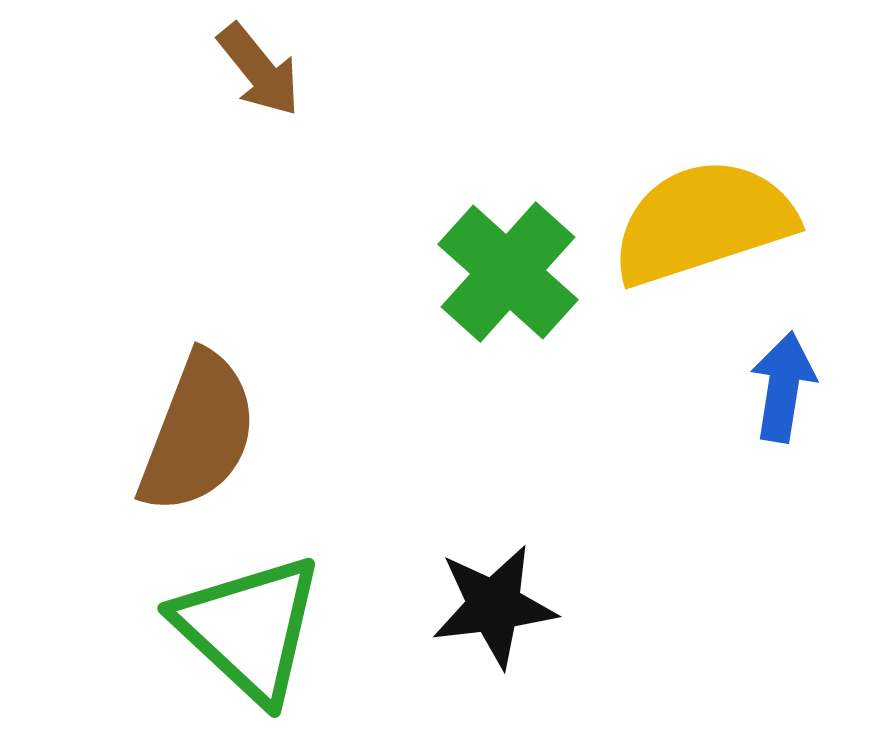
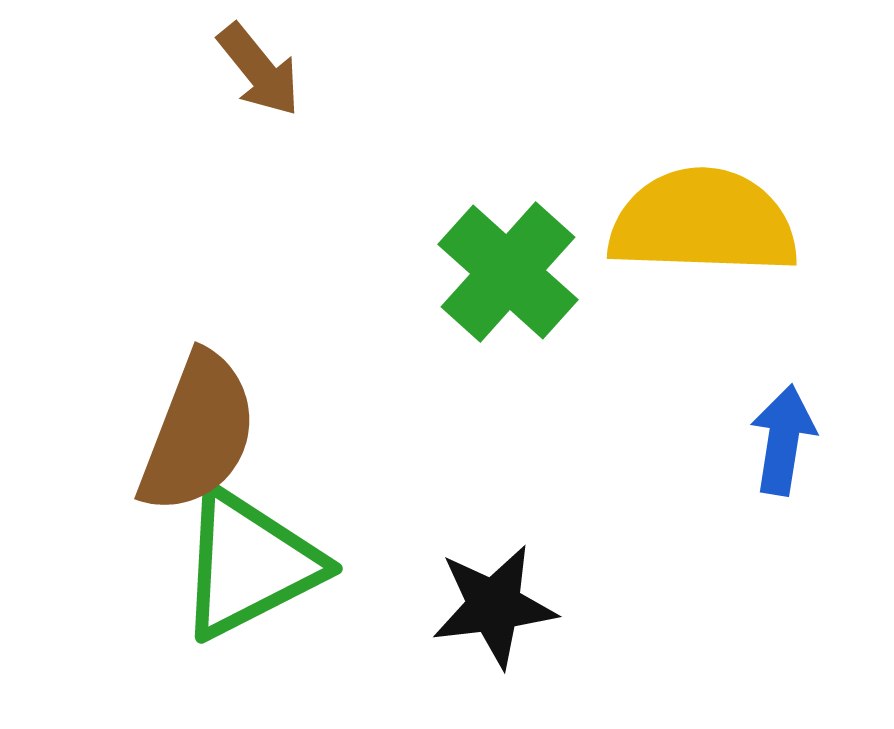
yellow semicircle: rotated 20 degrees clockwise
blue arrow: moved 53 px down
green triangle: moved 64 px up; rotated 50 degrees clockwise
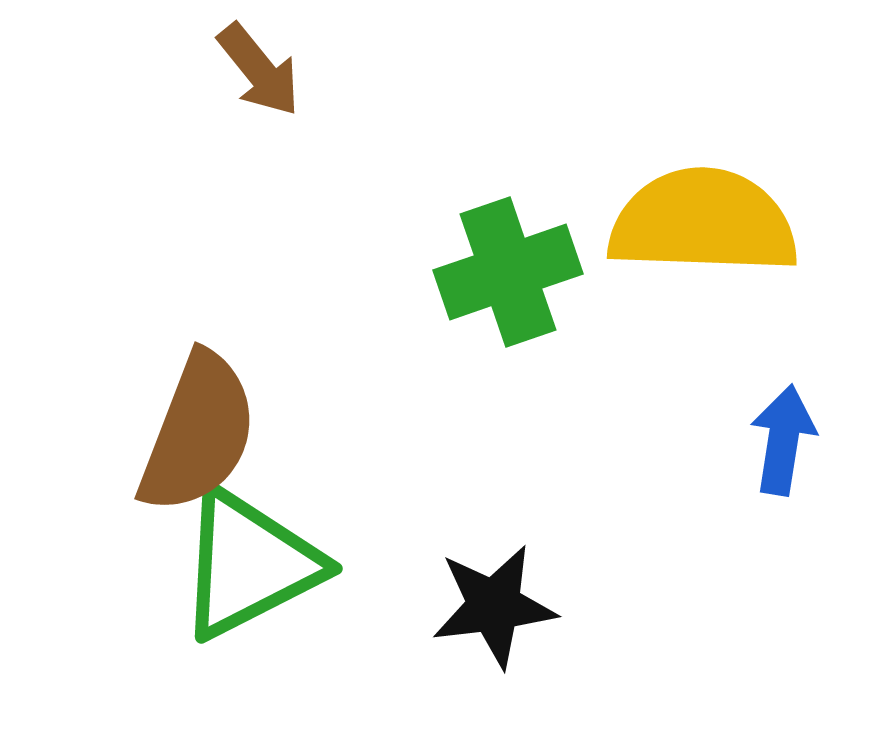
green cross: rotated 29 degrees clockwise
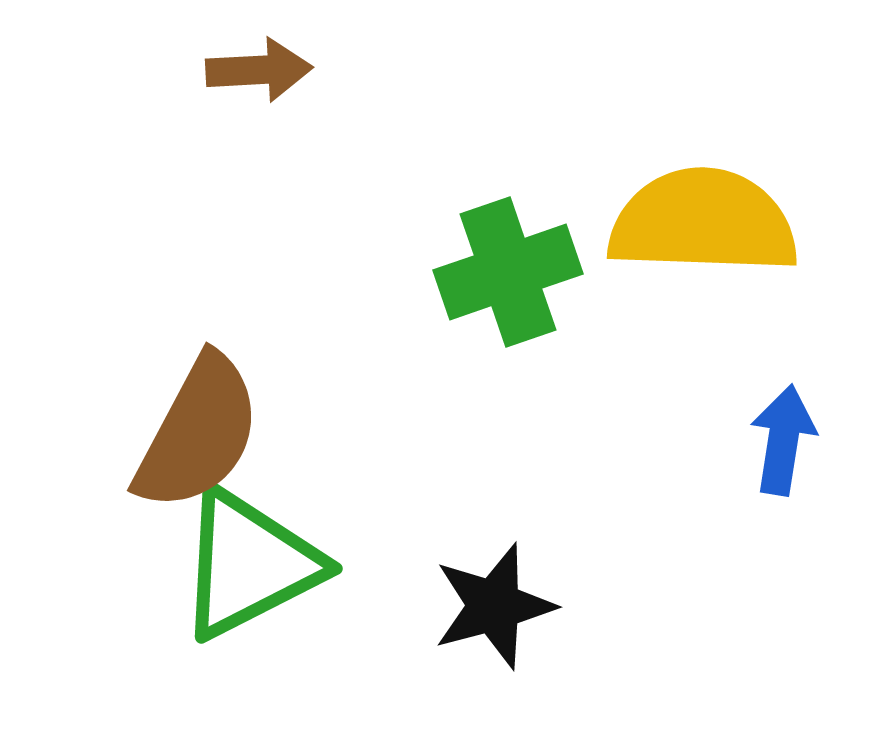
brown arrow: rotated 54 degrees counterclockwise
brown semicircle: rotated 7 degrees clockwise
black star: rotated 8 degrees counterclockwise
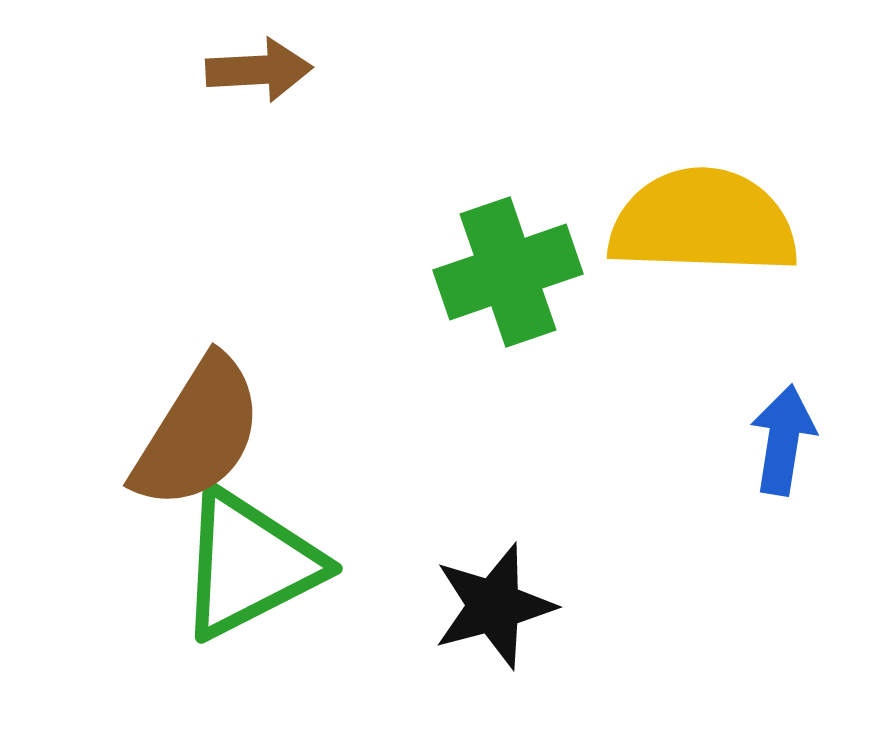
brown semicircle: rotated 4 degrees clockwise
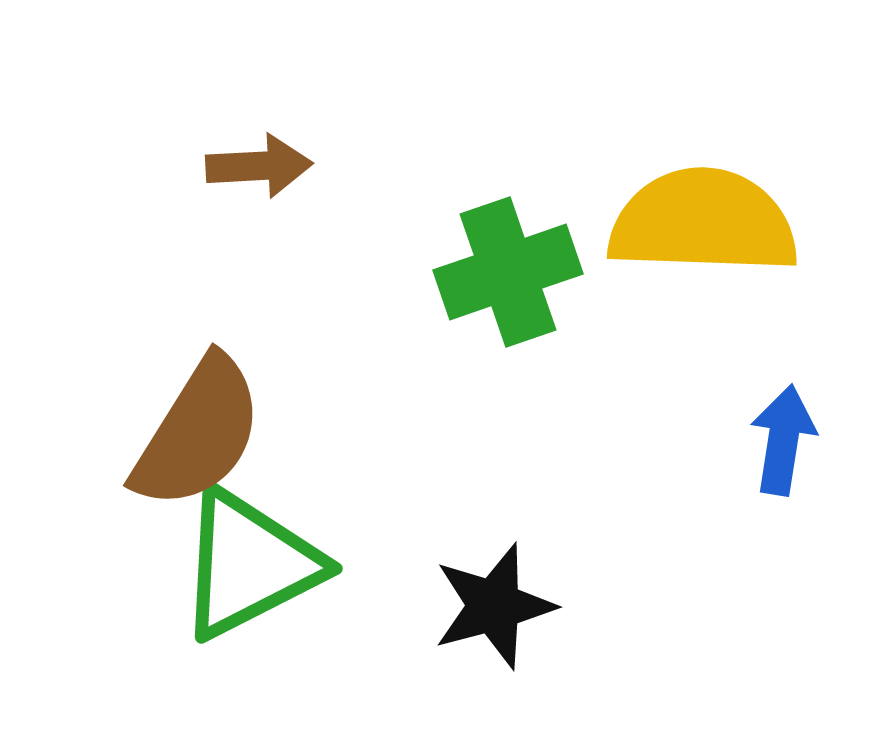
brown arrow: moved 96 px down
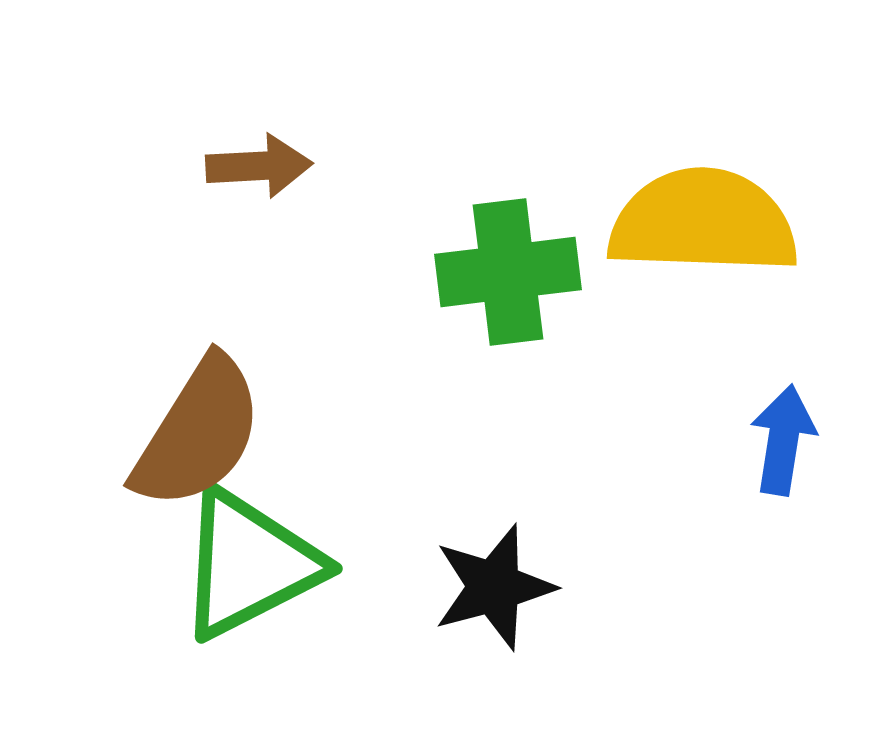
green cross: rotated 12 degrees clockwise
black star: moved 19 px up
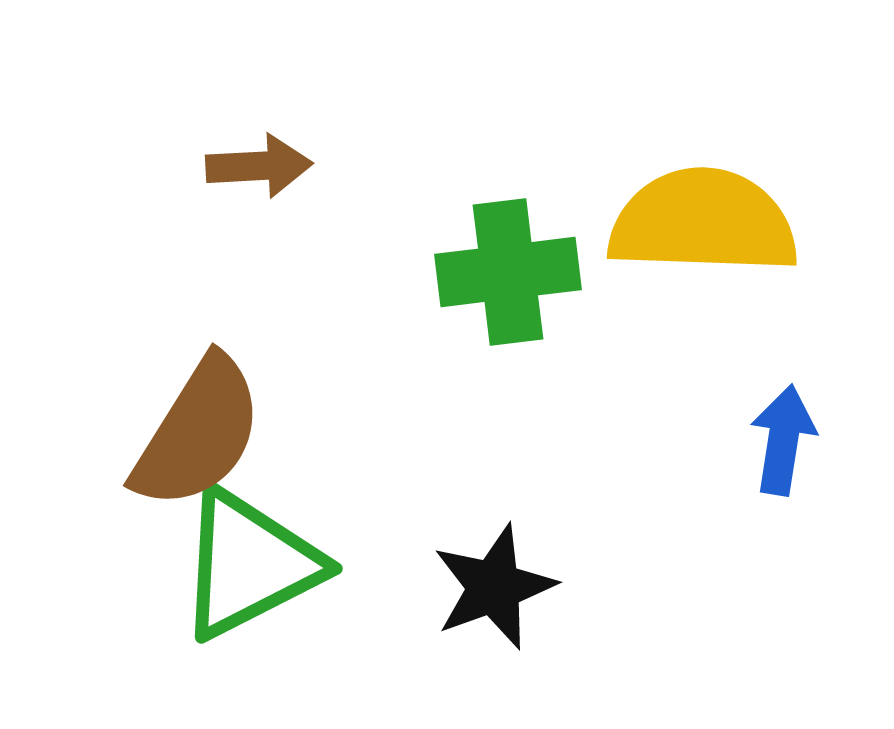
black star: rotated 5 degrees counterclockwise
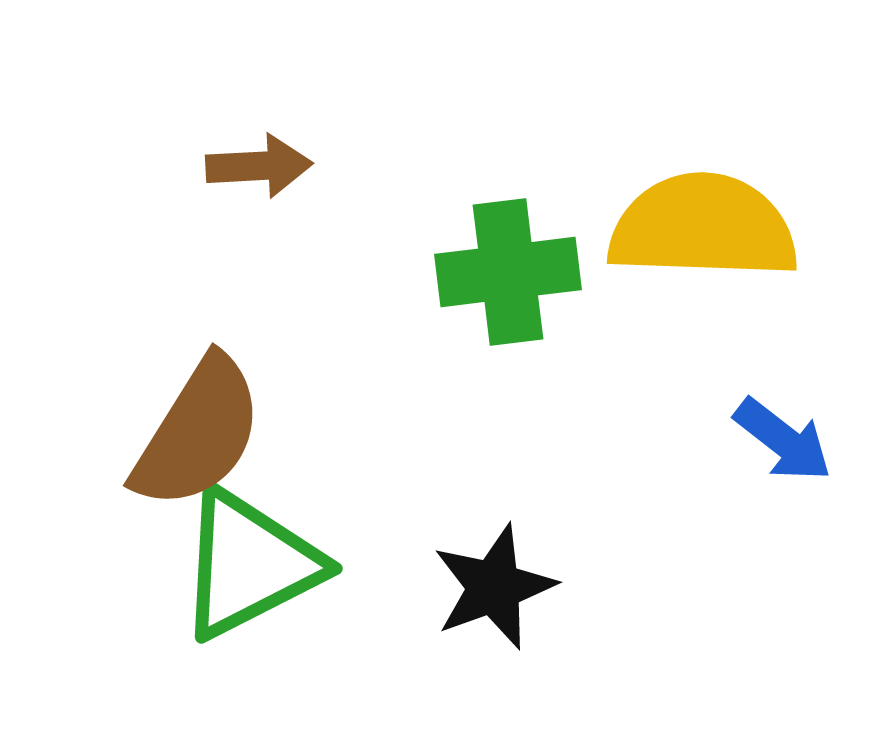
yellow semicircle: moved 5 px down
blue arrow: rotated 119 degrees clockwise
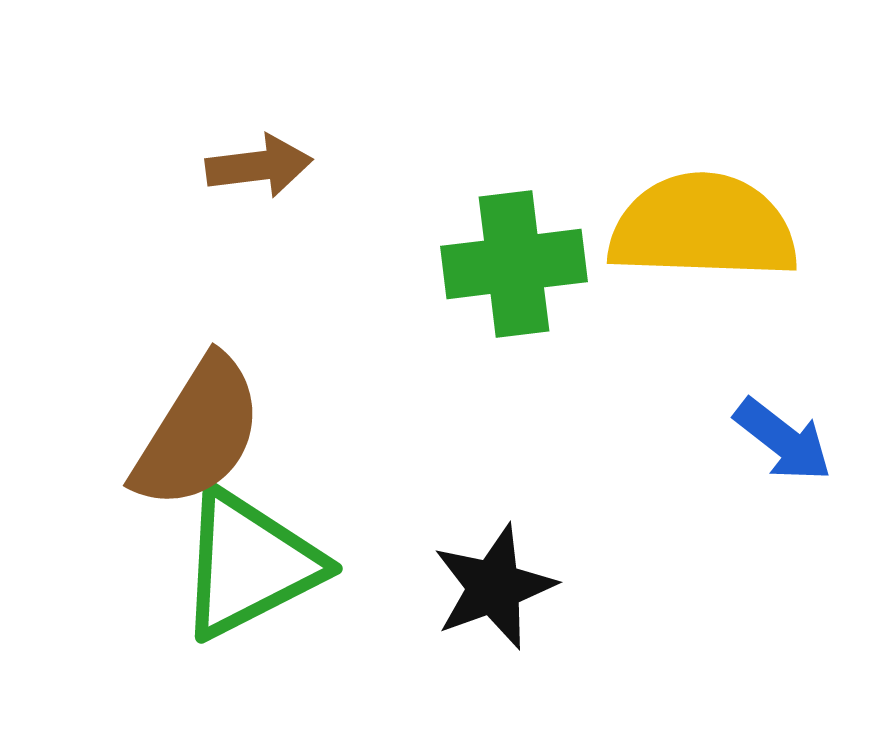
brown arrow: rotated 4 degrees counterclockwise
green cross: moved 6 px right, 8 px up
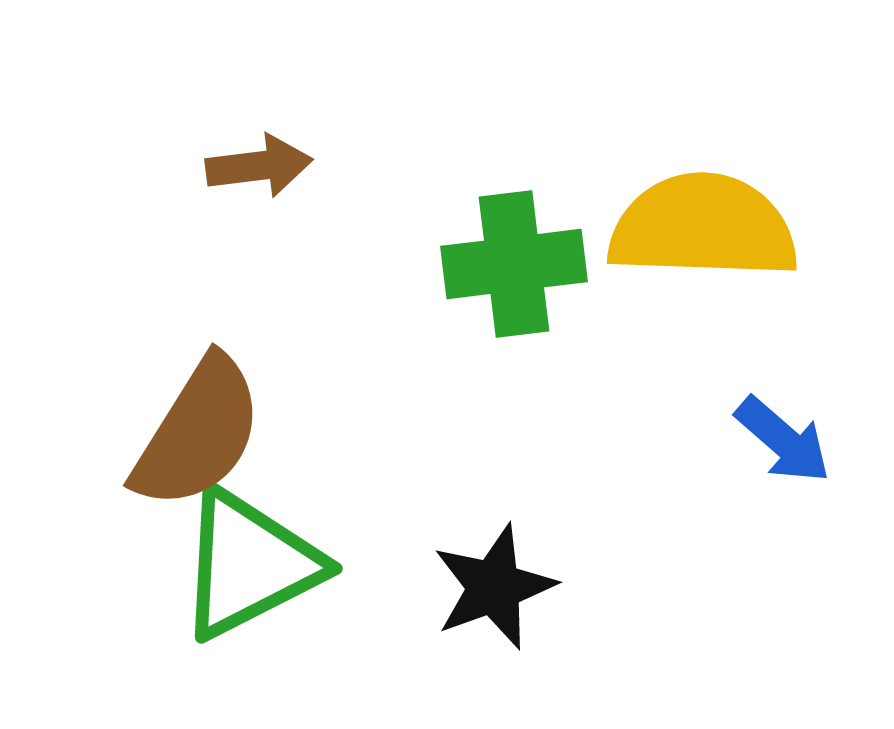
blue arrow: rotated 3 degrees clockwise
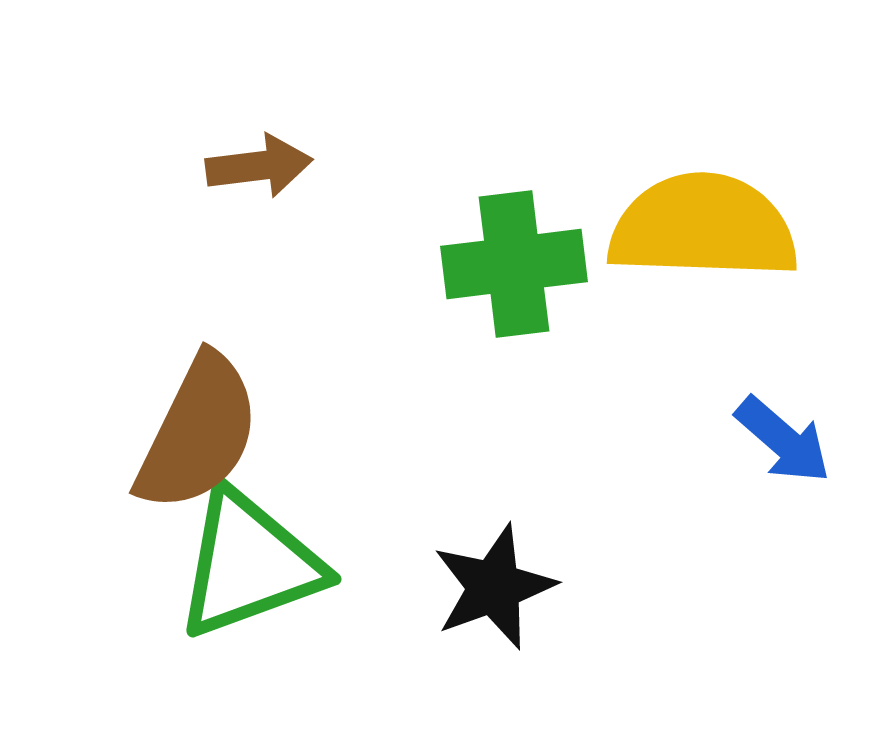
brown semicircle: rotated 6 degrees counterclockwise
green triangle: rotated 7 degrees clockwise
